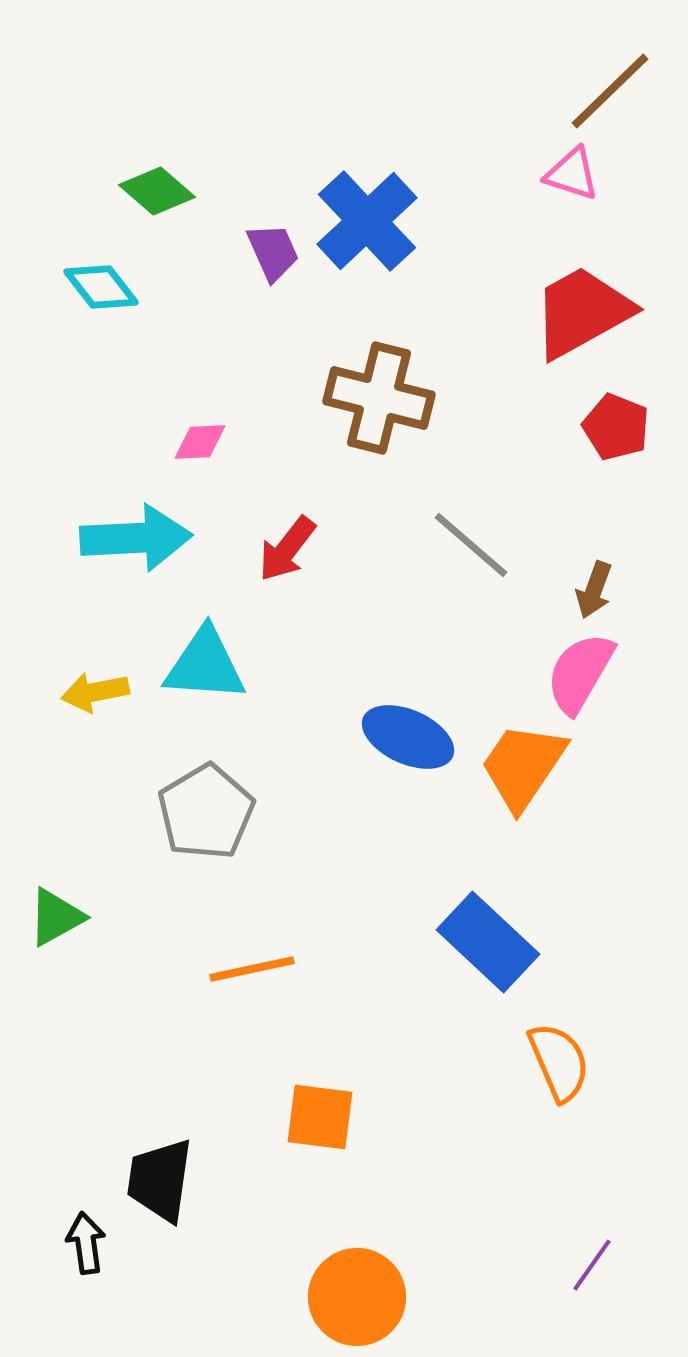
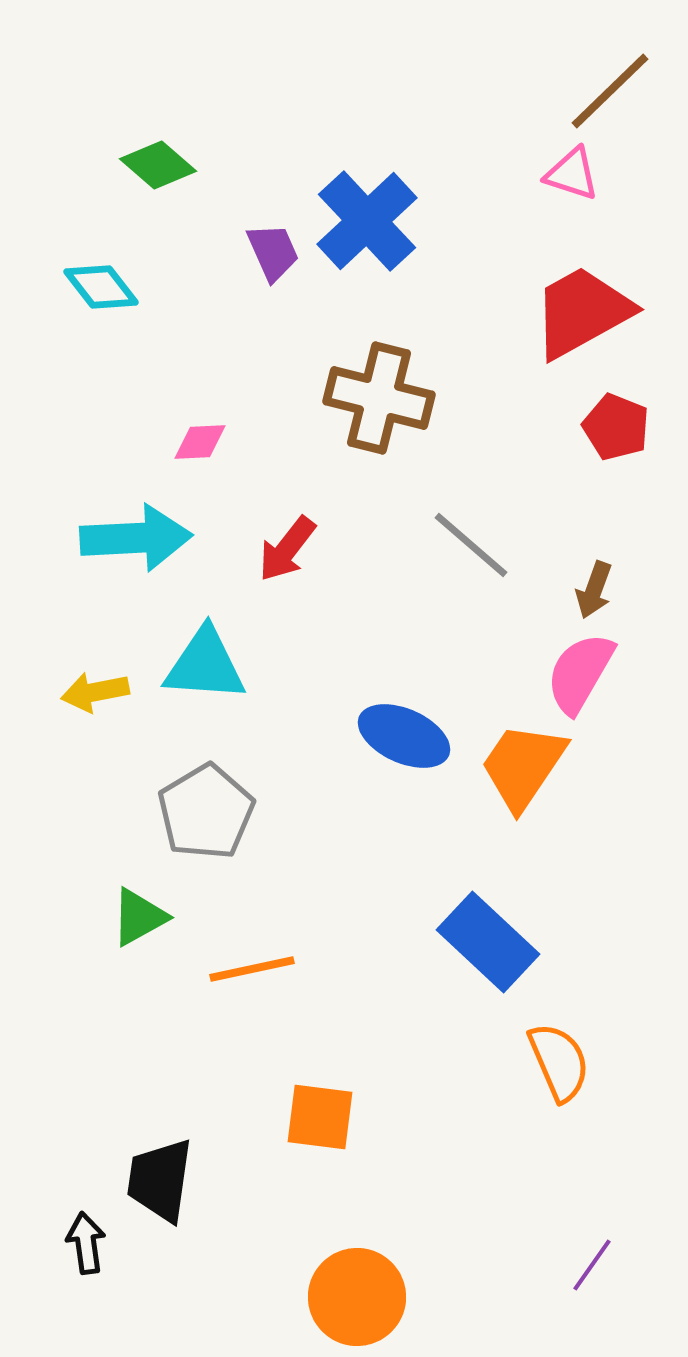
green diamond: moved 1 px right, 26 px up
blue ellipse: moved 4 px left, 1 px up
green triangle: moved 83 px right
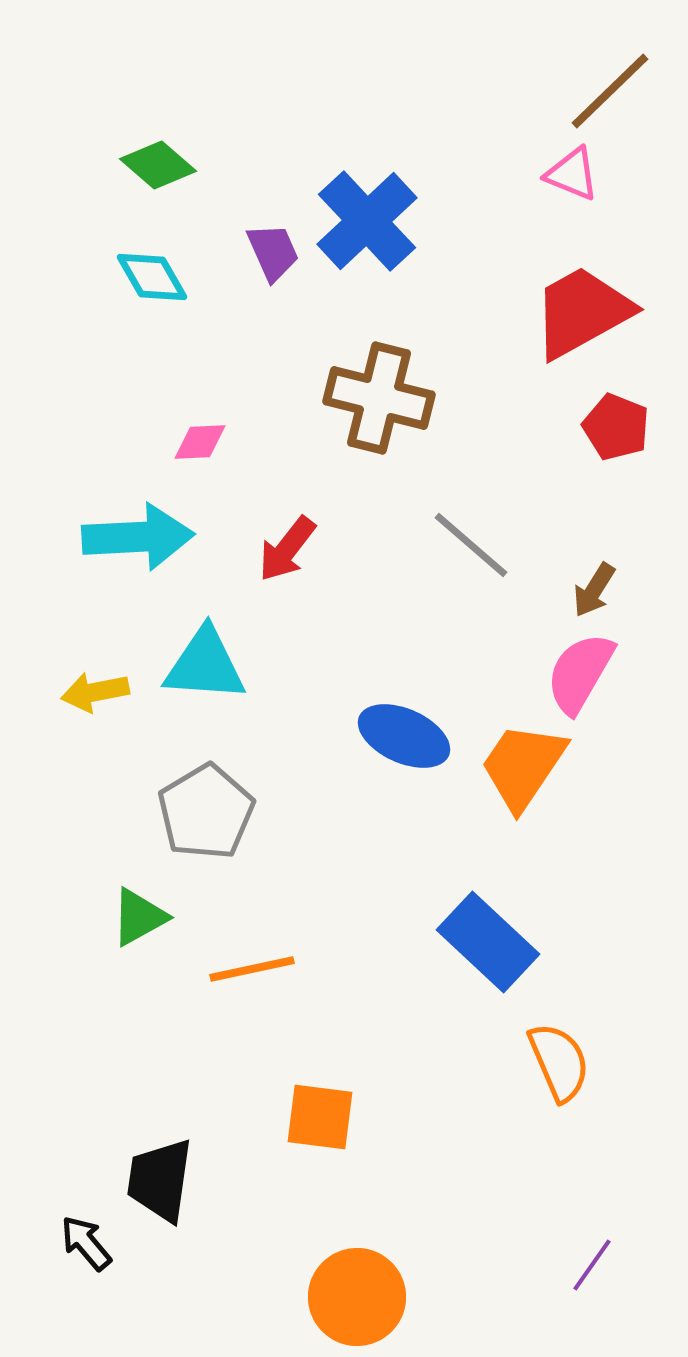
pink triangle: rotated 4 degrees clockwise
cyan diamond: moved 51 px right, 10 px up; rotated 8 degrees clockwise
cyan arrow: moved 2 px right, 1 px up
brown arrow: rotated 12 degrees clockwise
black arrow: rotated 32 degrees counterclockwise
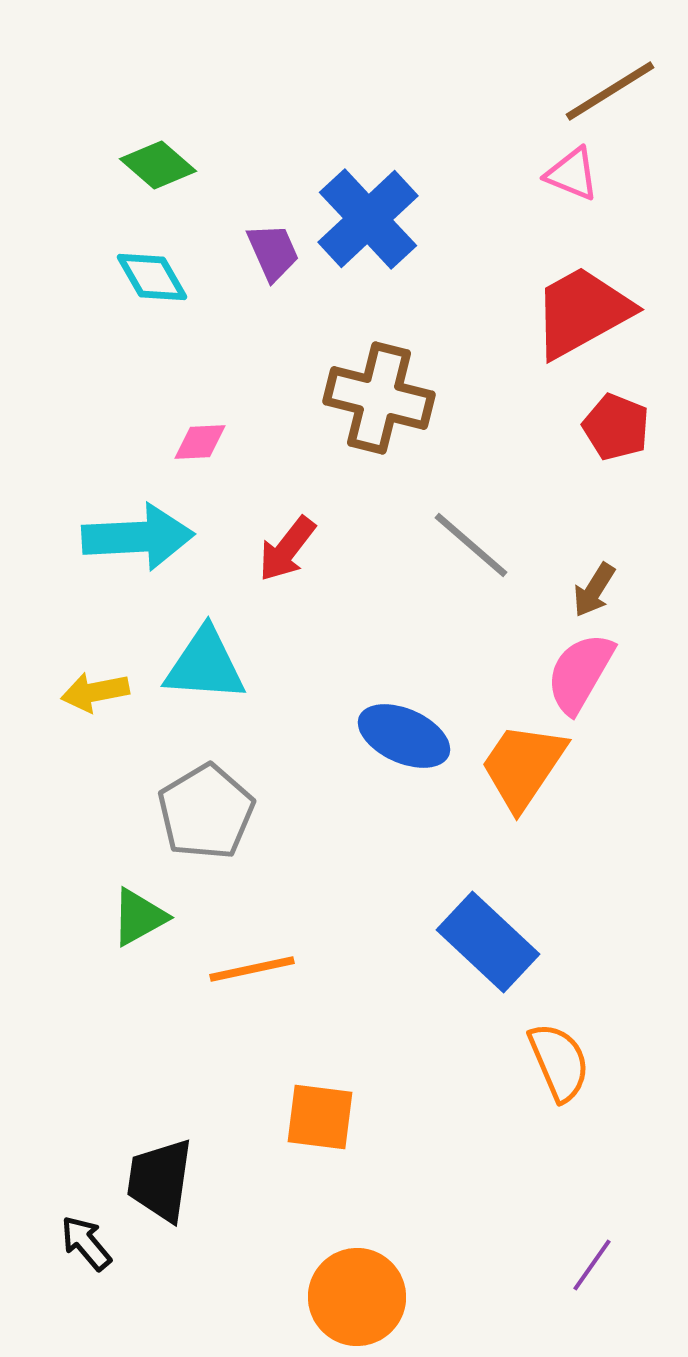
brown line: rotated 12 degrees clockwise
blue cross: moved 1 px right, 2 px up
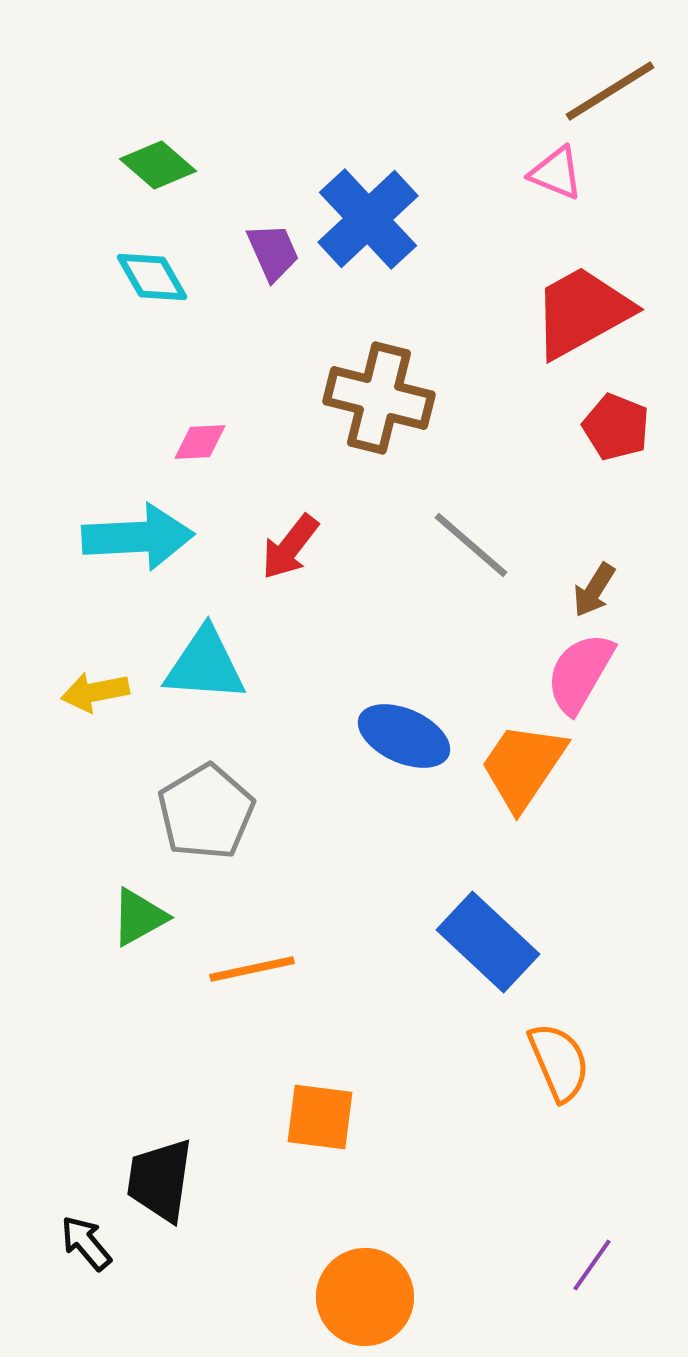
pink triangle: moved 16 px left, 1 px up
red arrow: moved 3 px right, 2 px up
orange circle: moved 8 px right
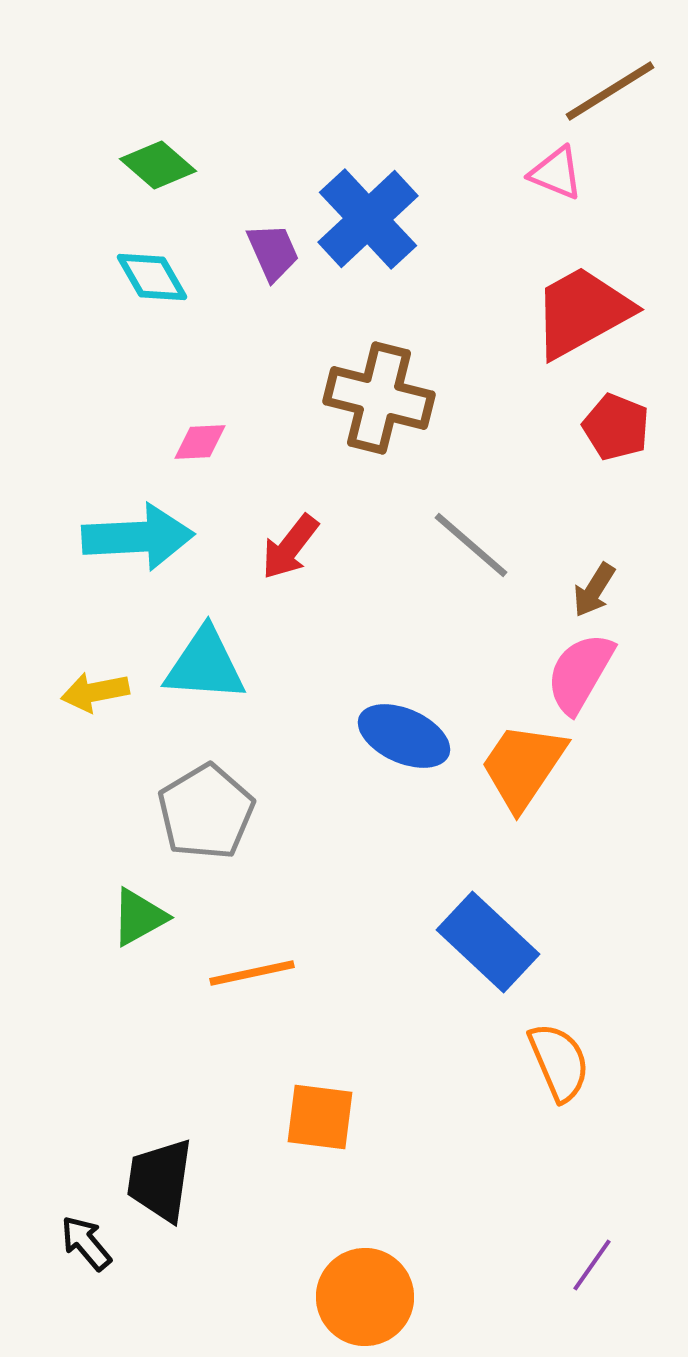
orange line: moved 4 px down
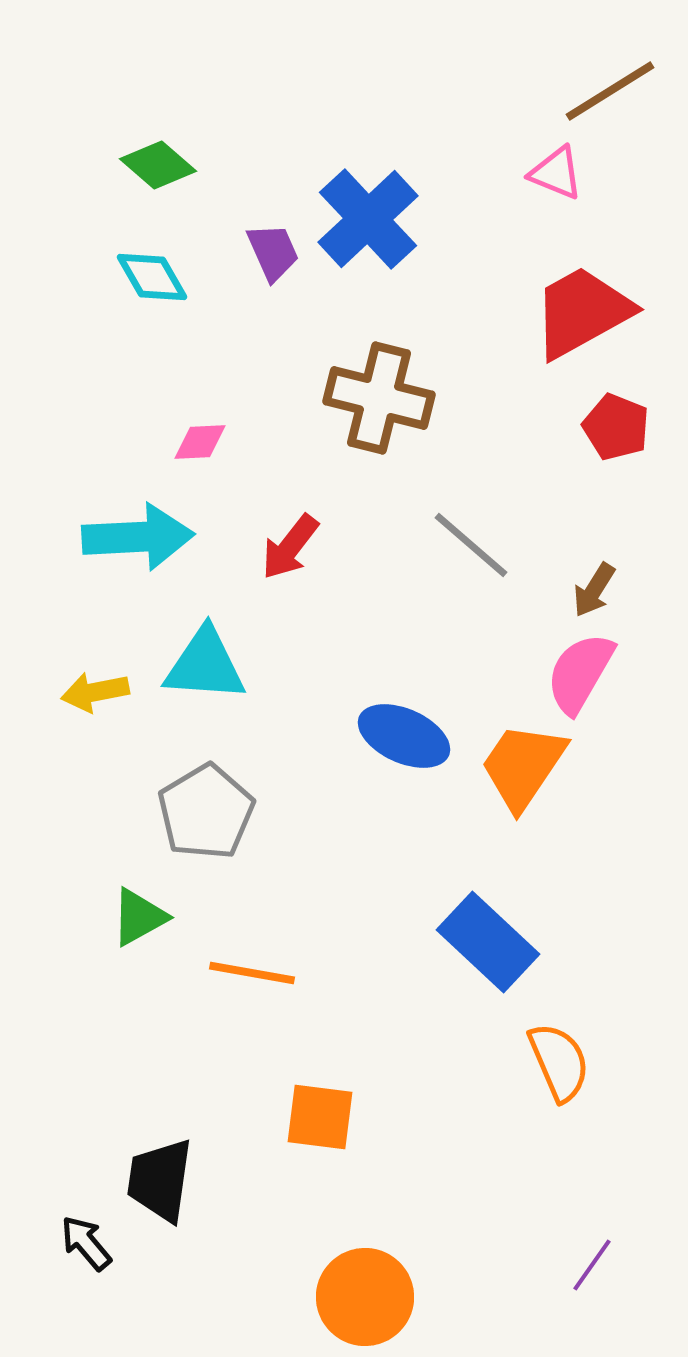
orange line: rotated 22 degrees clockwise
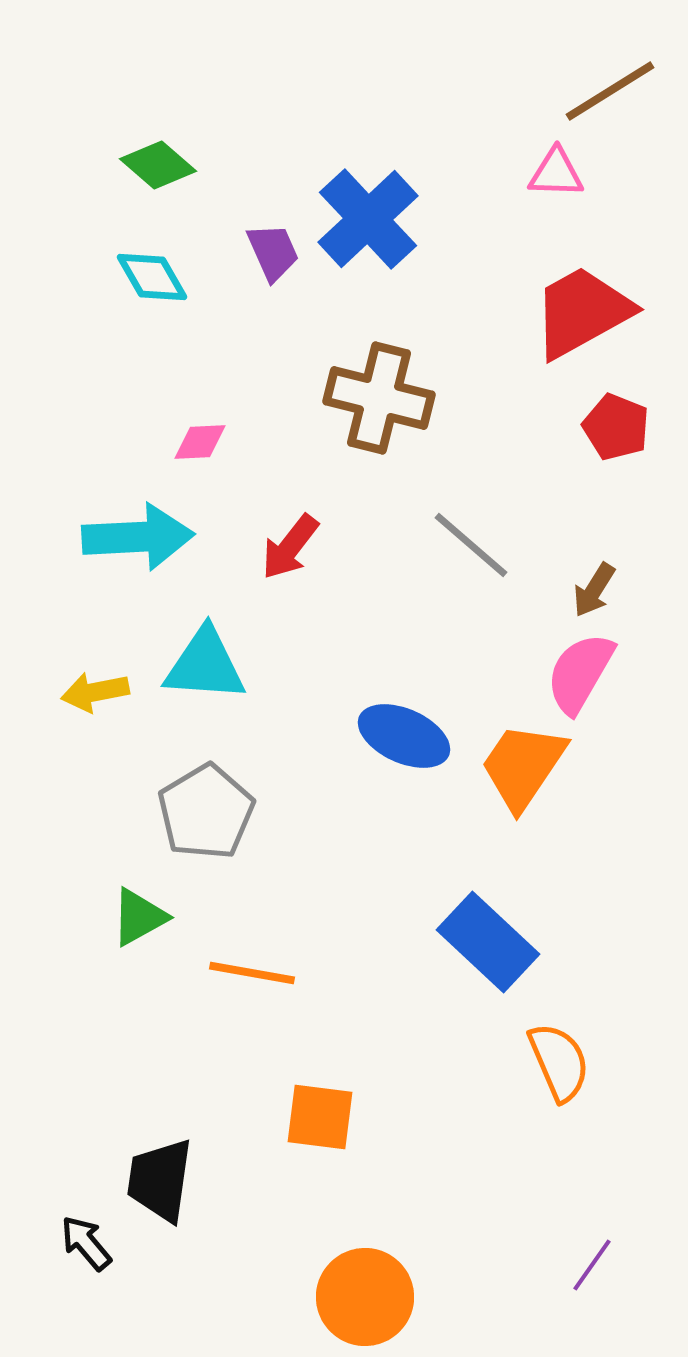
pink triangle: rotated 20 degrees counterclockwise
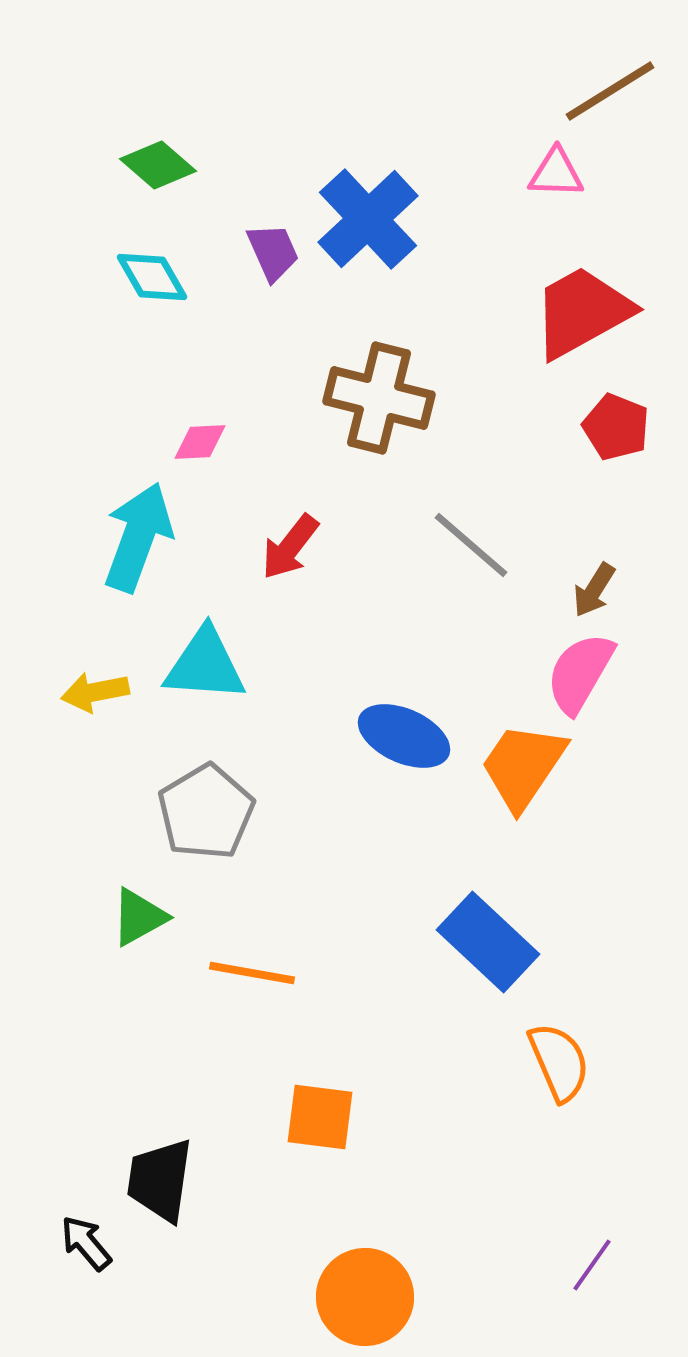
cyan arrow: rotated 67 degrees counterclockwise
